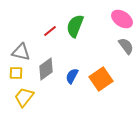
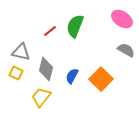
gray semicircle: moved 4 px down; rotated 24 degrees counterclockwise
gray diamond: rotated 40 degrees counterclockwise
yellow square: rotated 24 degrees clockwise
orange square: rotated 10 degrees counterclockwise
yellow trapezoid: moved 17 px right
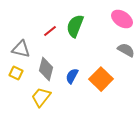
gray triangle: moved 3 px up
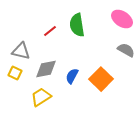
green semicircle: moved 2 px right, 1 px up; rotated 30 degrees counterclockwise
gray triangle: moved 2 px down
gray diamond: rotated 65 degrees clockwise
yellow square: moved 1 px left
yellow trapezoid: rotated 20 degrees clockwise
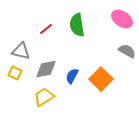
red line: moved 4 px left, 2 px up
gray semicircle: moved 1 px right, 1 px down
yellow trapezoid: moved 3 px right
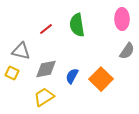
pink ellipse: rotated 55 degrees clockwise
gray semicircle: rotated 96 degrees clockwise
yellow square: moved 3 px left
